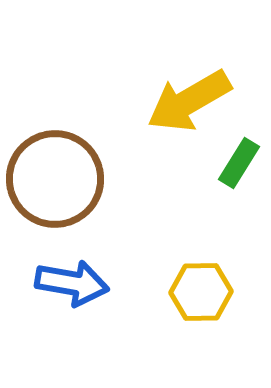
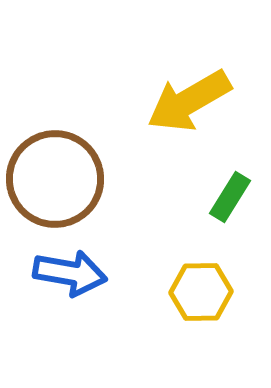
green rectangle: moved 9 px left, 34 px down
blue arrow: moved 2 px left, 10 px up
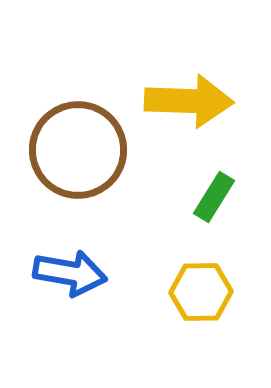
yellow arrow: rotated 148 degrees counterclockwise
brown circle: moved 23 px right, 29 px up
green rectangle: moved 16 px left
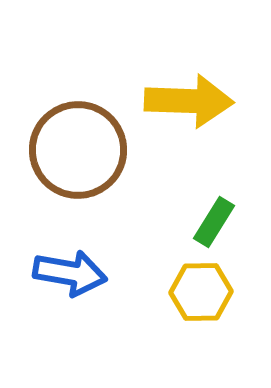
green rectangle: moved 25 px down
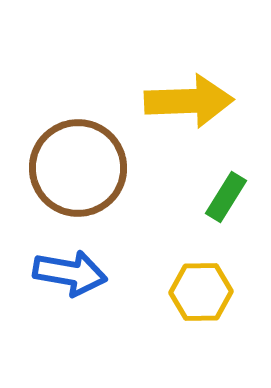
yellow arrow: rotated 4 degrees counterclockwise
brown circle: moved 18 px down
green rectangle: moved 12 px right, 25 px up
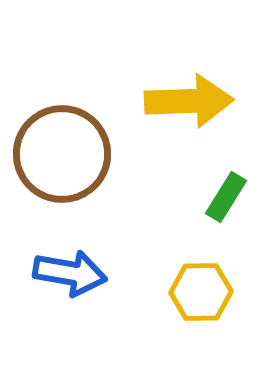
brown circle: moved 16 px left, 14 px up
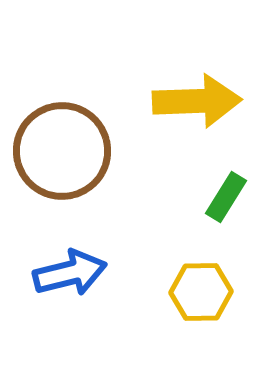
yellow arrow: moved 8 px right
brown circle: moved 3 px up
blue arrow: rotated 24 degrees counterclockwise
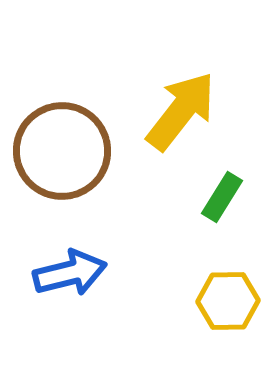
yellow arrow: moved 16 px left, 10 px down; rotated 50 degrees counterclockwise
green rectangle: moved 4 px left
yellow hexagon: moved 27 px right, 9 px down
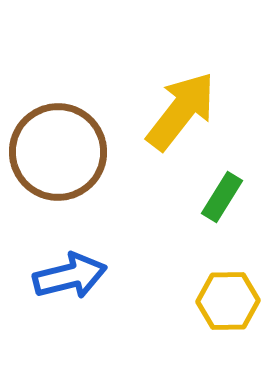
brown circle: moved 4 px left, 1 px down
blue arrow: moved 3 px down
